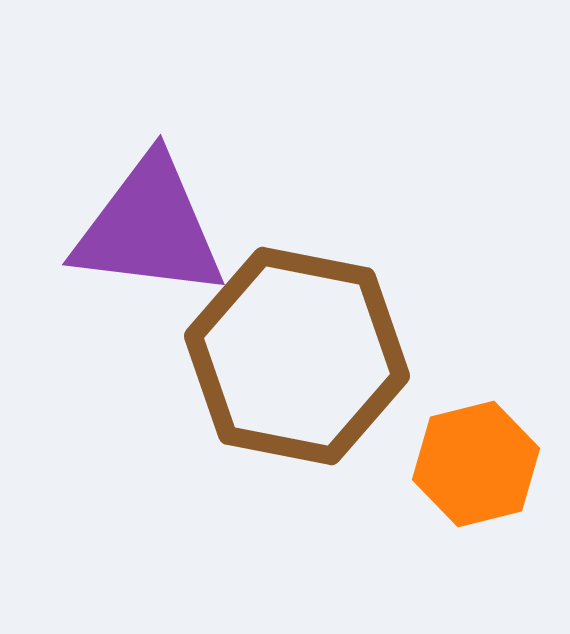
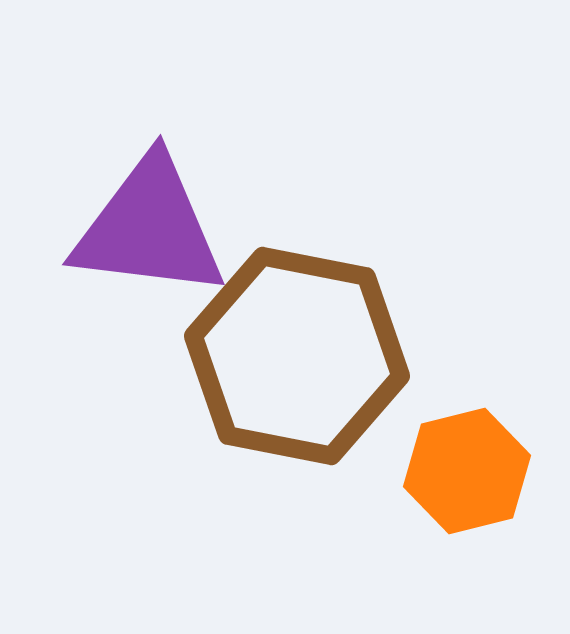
orange hexagon: moved 9 px left, 7 px down
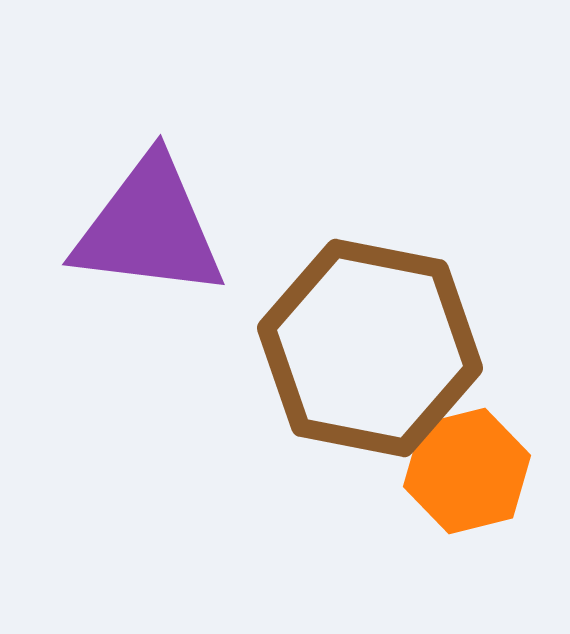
brown hexagon: moved 73 px right, 8 px up
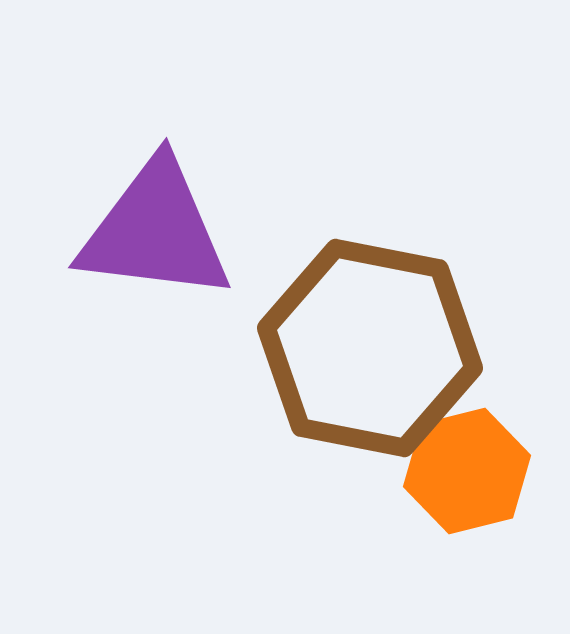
purple triangle: moved 6 px right, 3 px down
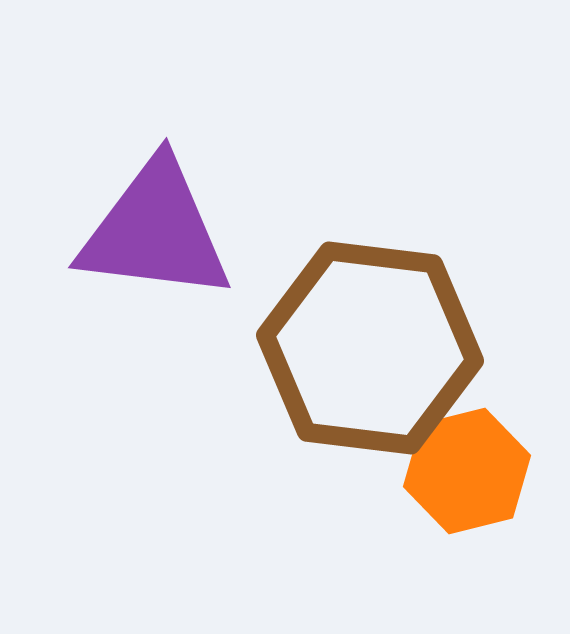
brown hexagon: rotated 4 degrees counterclockwise
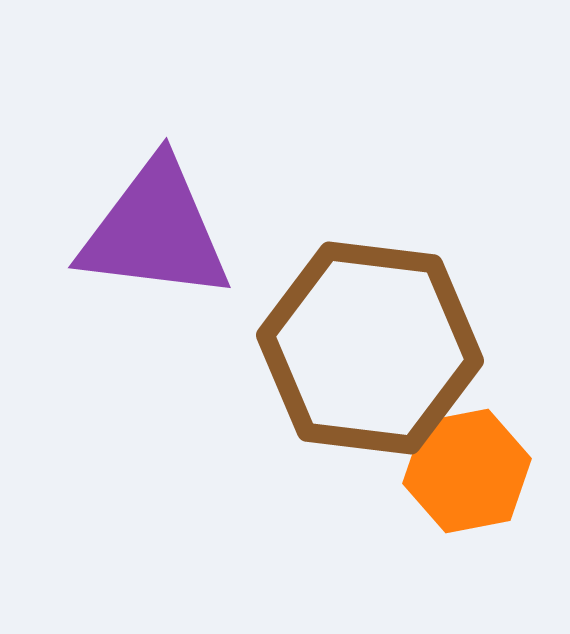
orange hexagon: rotated 3 degrees clockwise
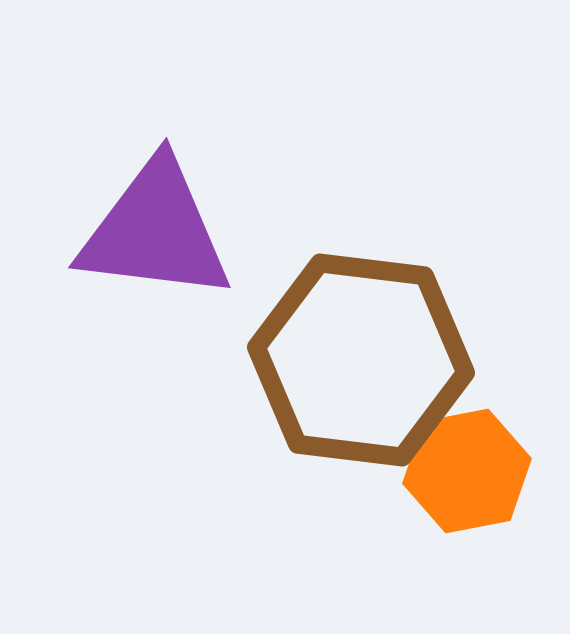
brown hexagon: moved 9 px left, 12 px down
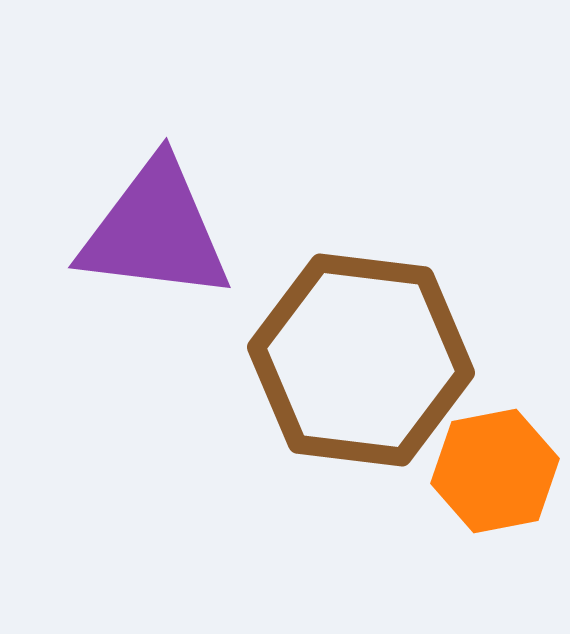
orange hexagon: moved 28 px right
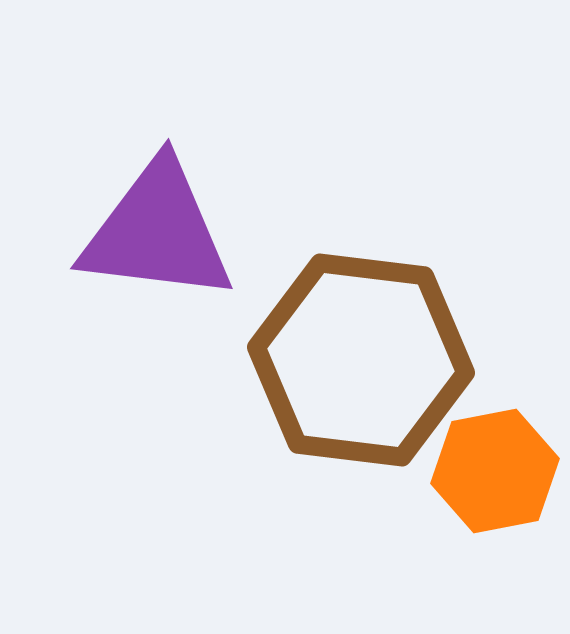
purple triangle: moved 2 px right, 1 px down
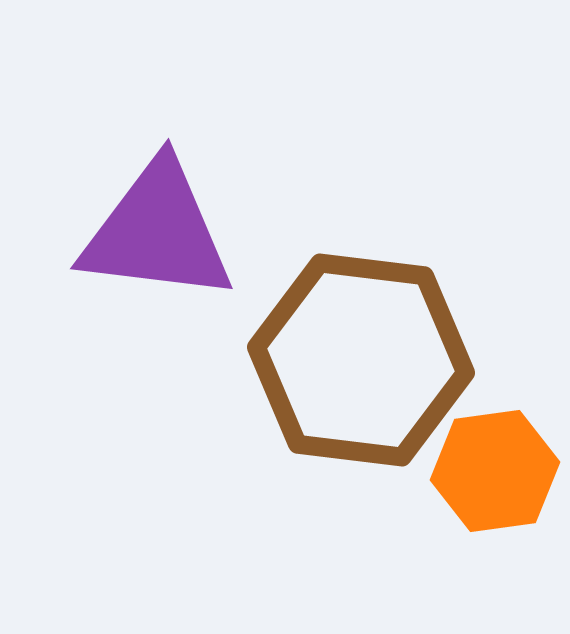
orange hexagon: rotated 3 degrees clockwise
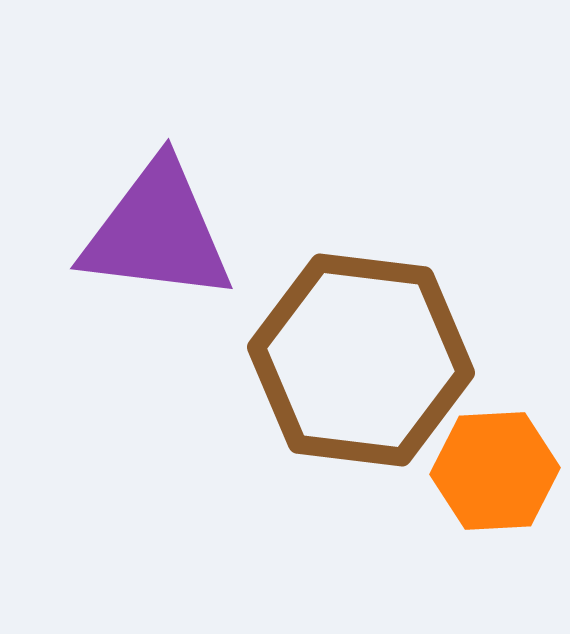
orange hexagon: rotated 5 degrees clockwise
